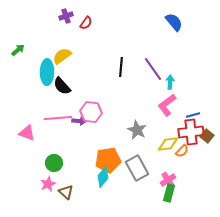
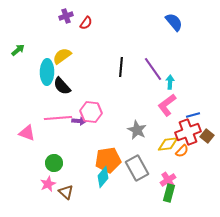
red cross: moved 3 px left; rotated 15 degrees counterclockwise
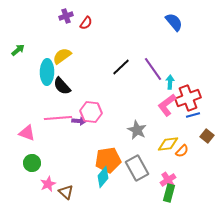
black line: rotated 42 degrees clockwise
red cross: moved 34 px up
green circle: moved 22 px left
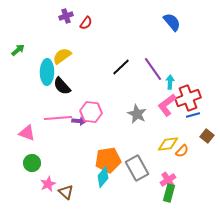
blue semicircle: moved 2 px left
gray star: moved 16 px up
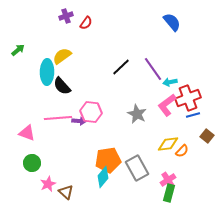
cyan arrow: rotated 104 degrees counterclockwise
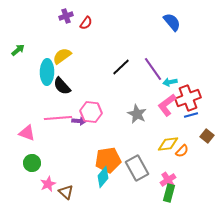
blue line: moved 2 px left
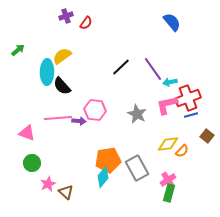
pink L-shape: rotated 25 degrees clockwise
pink hexagon: moved 4 px right, 2 px up
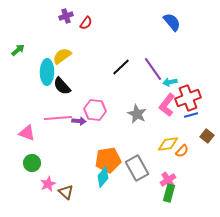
pink L-shape: rotated 40 degrees counterclockwise
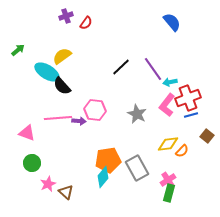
cyan ellipse: rotated 60 degrees counterclockwise
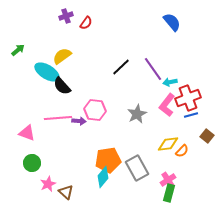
gray star: rotated 18 degrees clockwise
